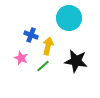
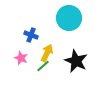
yellow arrow: moved 1 px left, 7 px down; rotated 12 degrees clockwise
black star: rotated 15 degrees clockwise
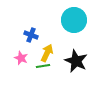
cyan circle: moved 5 px right, 2 px down
green line: rotated 32 degrees clockwise
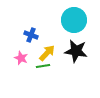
yellow arrow: rotated 18 degrees clockwise
black star: moved 10 px up; rotated 15 degrees counterclockwise
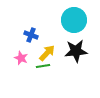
black star: rotated 15 degrees counterclockwise
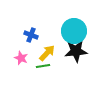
cyan circle: moved 11 px down
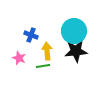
yellow arrow: moved 2 px up; rotated 48 degrees counterclockwise
pink star: moved 2 px left
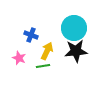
cyan circle: moved 3 px up
yellow arrow: rotated 30 degrees clockwise
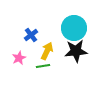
blue cross: rotated 32 degrees clockwise
pink star: rotated 24 degrees clockwise
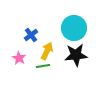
black star: moved 4 px down
pink star: rotated 16 degrees counterclockwise
